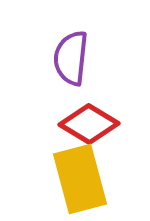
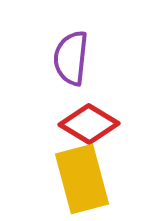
yellow rectangle: moved 2 px right
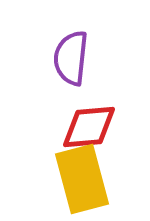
red diamond: moved 3 px down; rotated 36 degrees counterclockwise
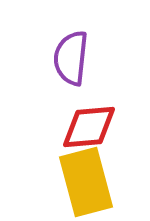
yellow rectangle: moved 4 px right, 3 px down
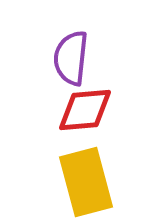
red diamond: moved 4 px left, 17 px up
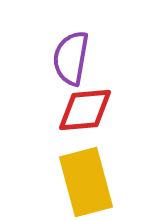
purple semicircle: rotated 4 degrees clockwise
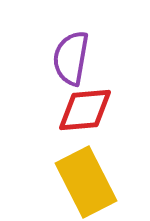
yellow rectangle: rotated 12 degrees counterclockwise
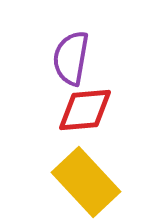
yellow rectangle: rotated 16 degrees counterclockwise
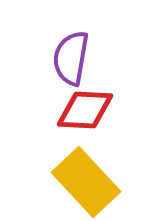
red diamond: rotated 8 degrees clockwise
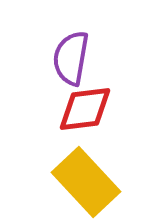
red diamond: moved 1 px up; rotated 10 degrees counterclockwise
